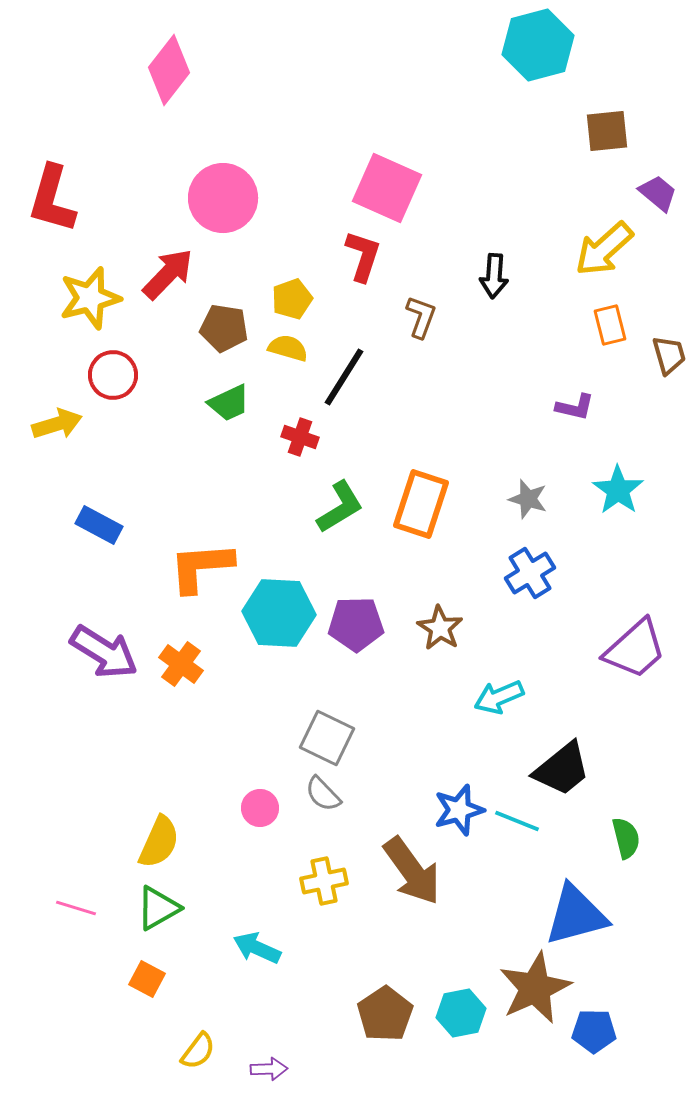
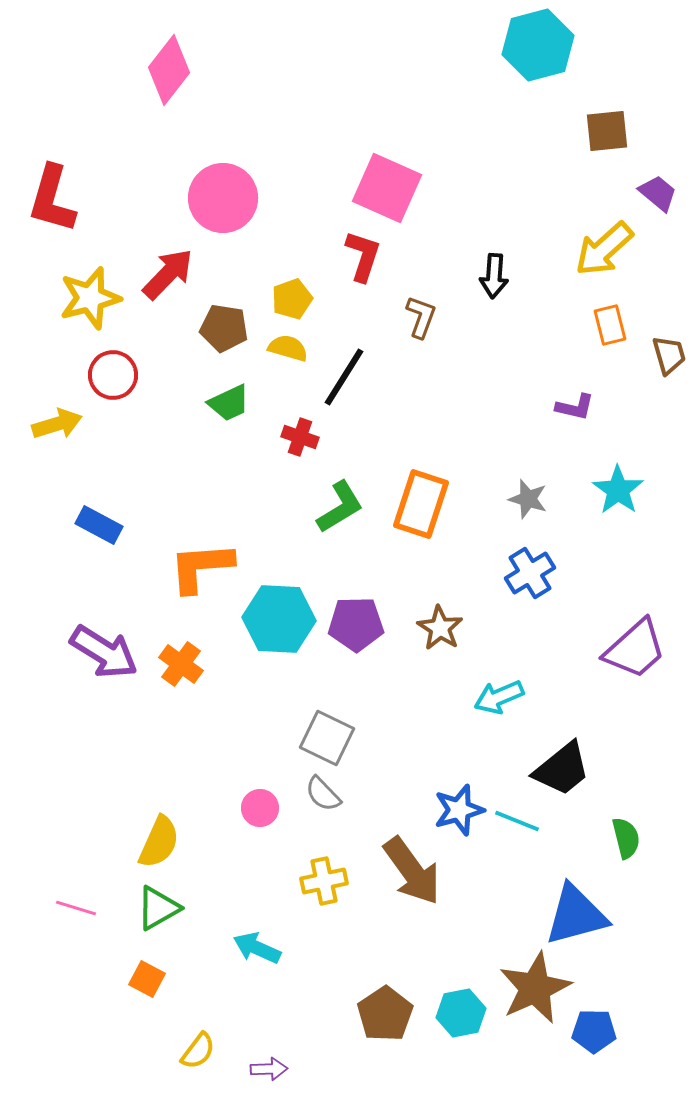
cyan hexagon at (279, 613): moved 6 px down
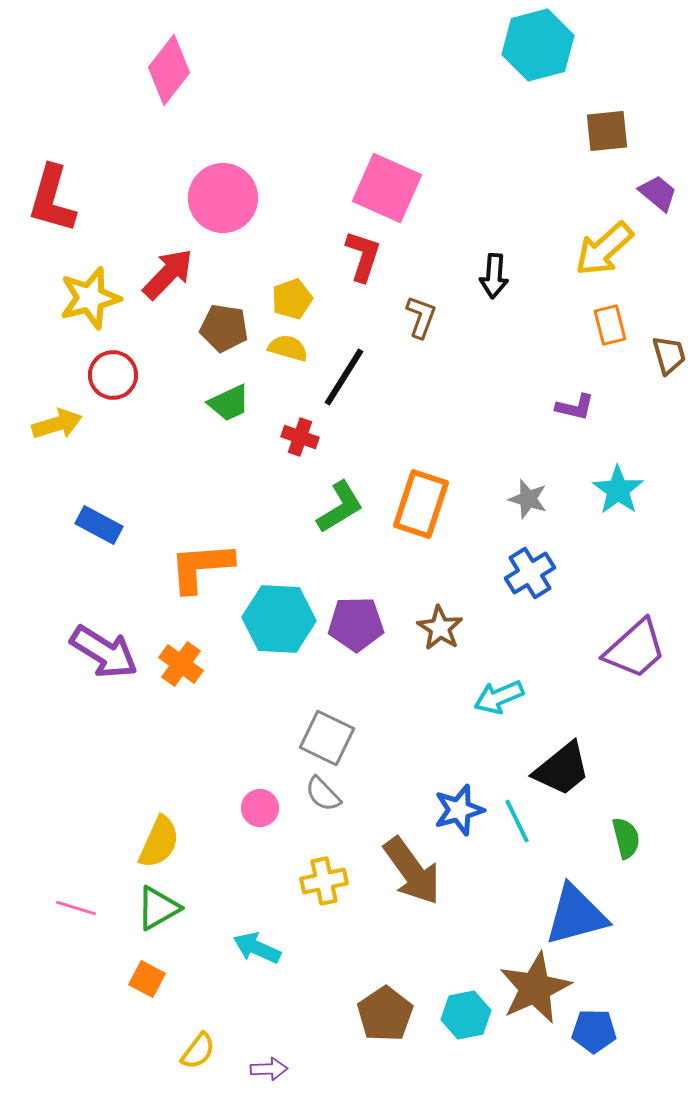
cyan line at (517, 821): rotated 42 degrees clockwise
cyan hexagon at (461, 1013): moved 5 px right, 2 px down
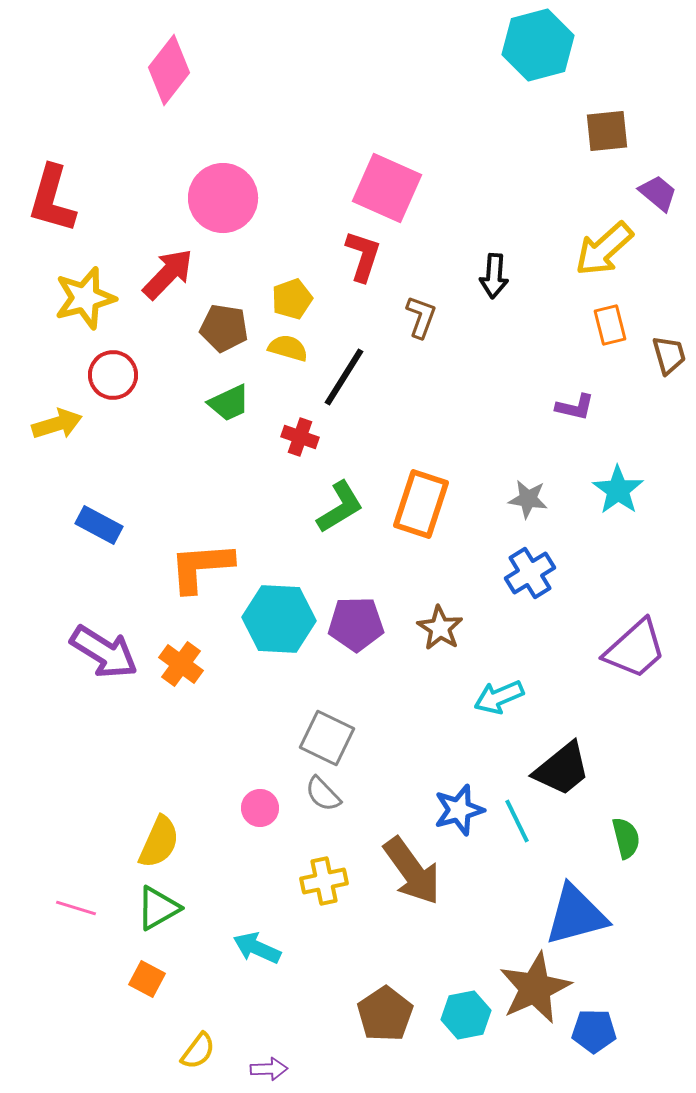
yellow star at (90, 298): moved 5 px left
gray star at (528, 499): rotated 9 degrees counterclockwise
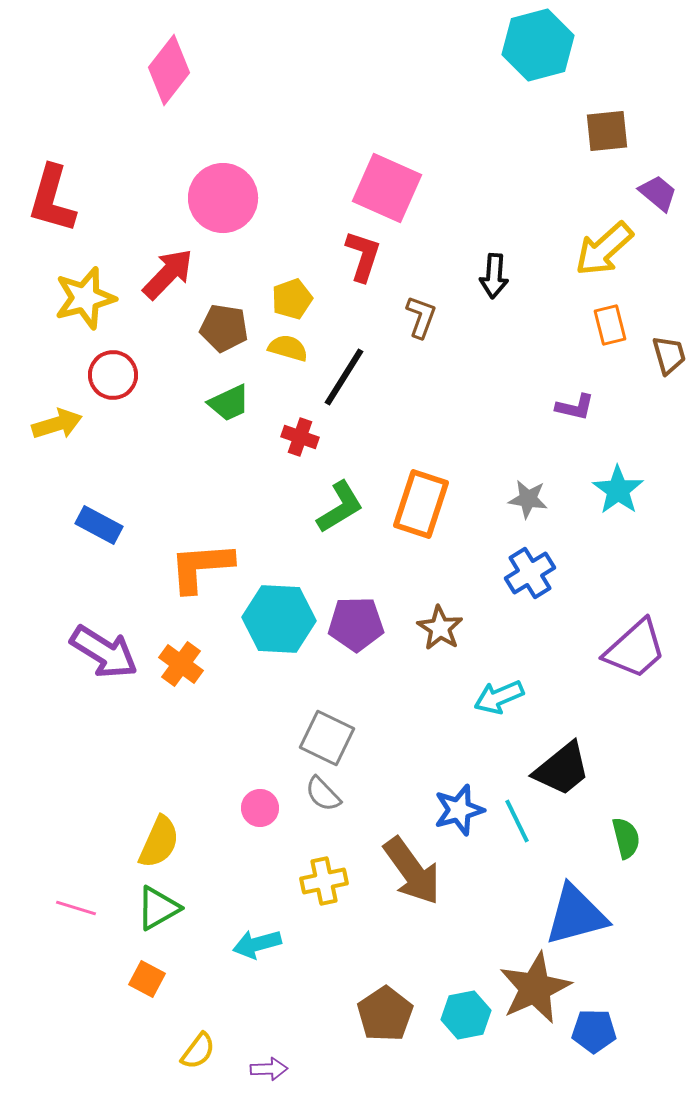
cyan arrow at (257, 948): moved 4 px up; rotated 39 degrees counterclockwise
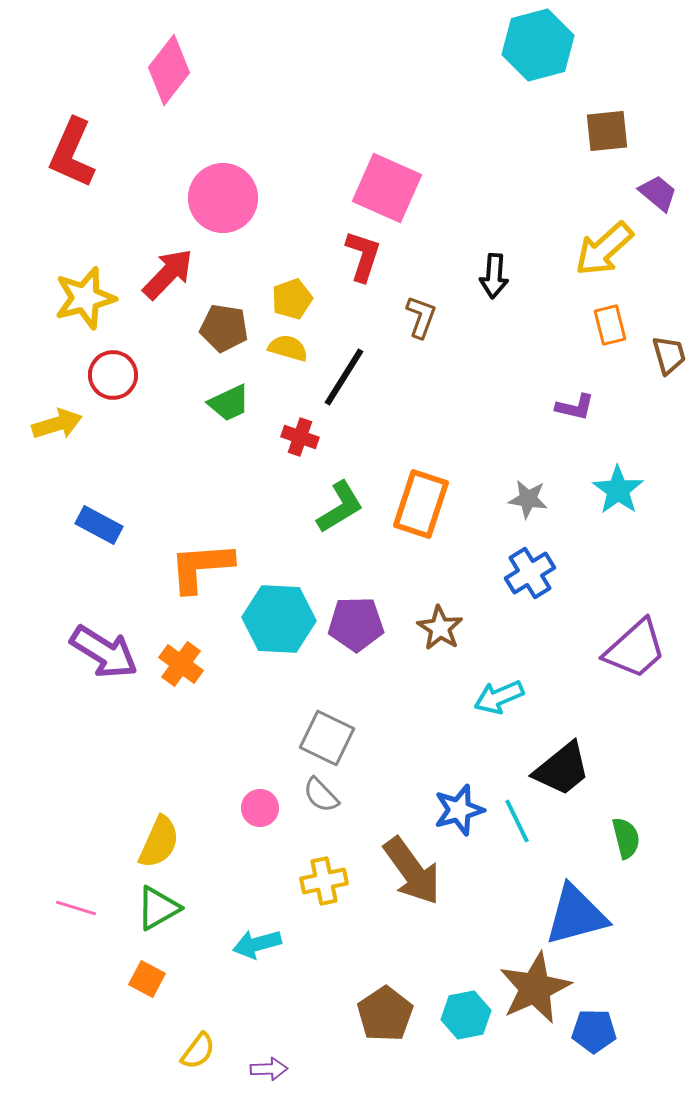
red L-shape at (52, 199): moved 20 px right, 46 px up; rotated 8 degrees clockwise
gray semicircle at (323, 794): moved 2 px left, 1 px down
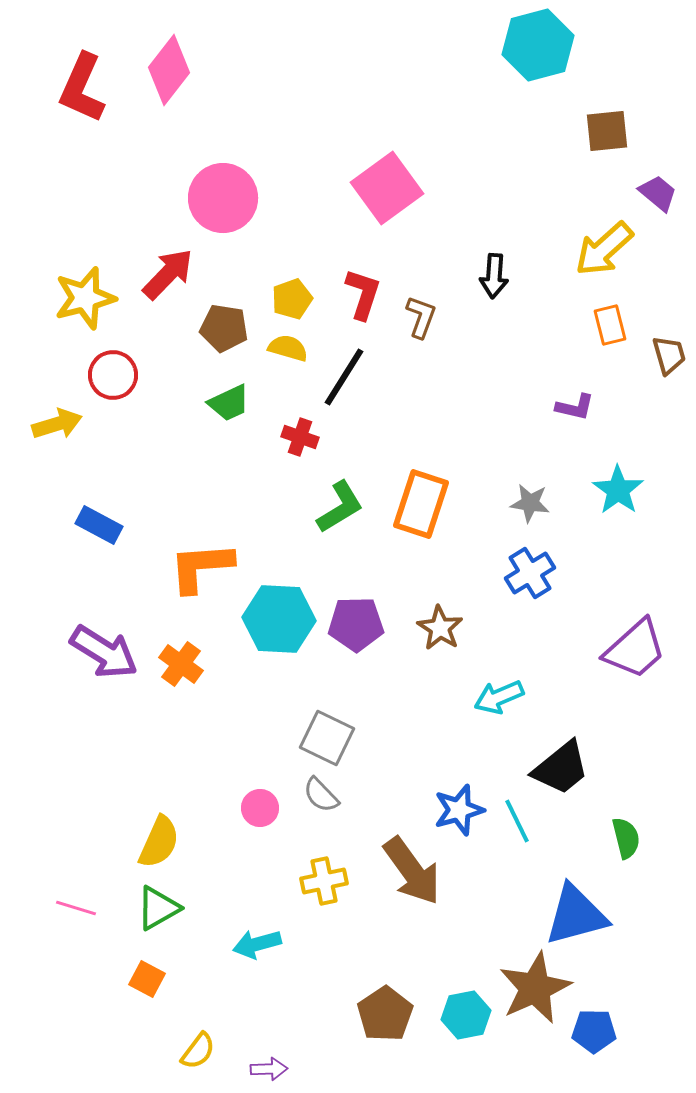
red L-shape at (72, 153): moved 10 px right, 65 px up
pink square at (387, 188): rotated 30 degrees clockwise
red L-shape at (363, 256): moved 38 px down
gray star at (528, 499): moved 2 px right, 4 px down
black trapezoid at (562, 769): moved 1 px left, 1 px up
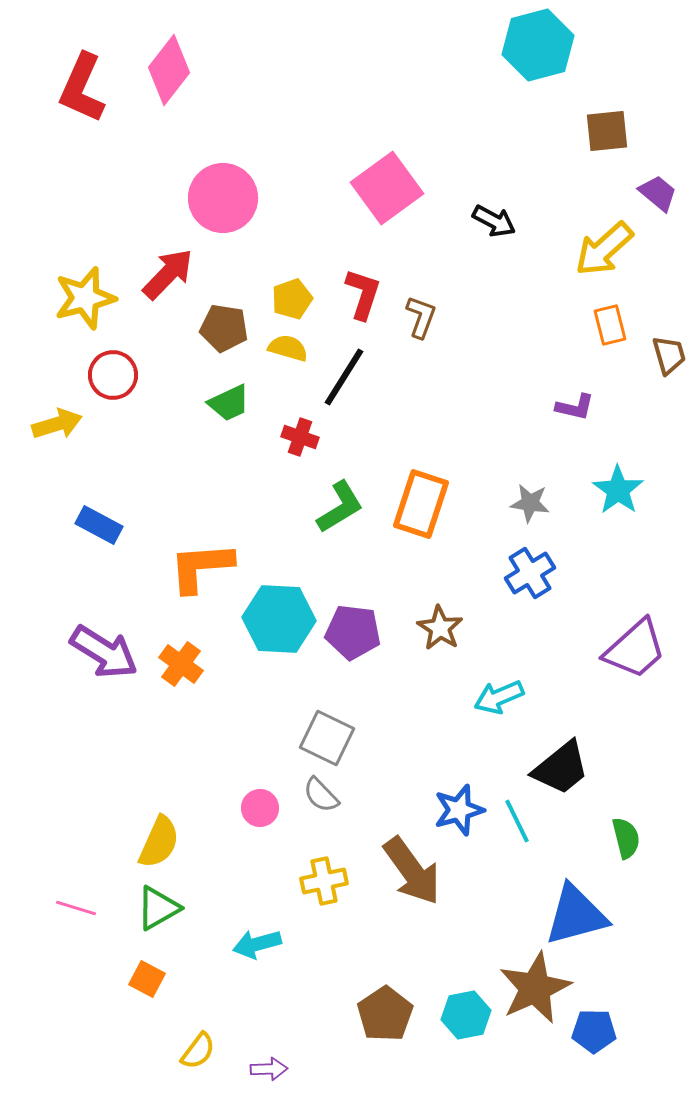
black arrow at (494, 276): moved 55 px up; rotated 66 degrees counterclockwise
purple pentagon at (356, 624): moved 3 px left, 8 px down; rotated 8 degrees clockwise
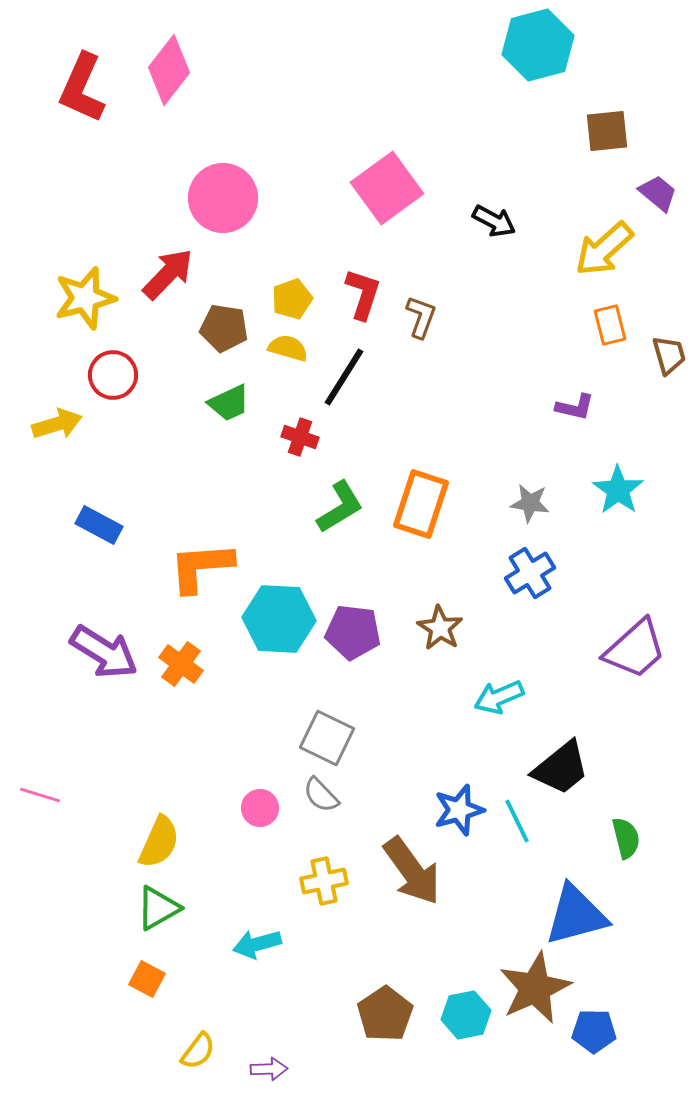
pink line at (76, 908): moved 36 px left, 113 px up
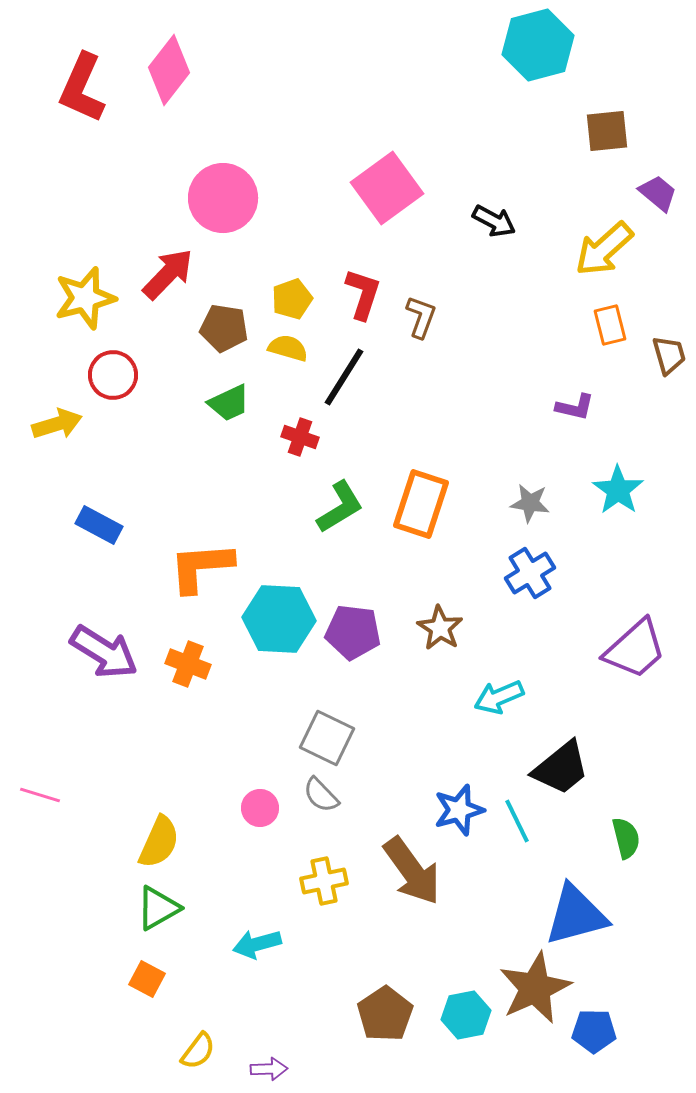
orange cross at (181, 664): moved 7 px right; rotated 15 degrees counterclockwise
